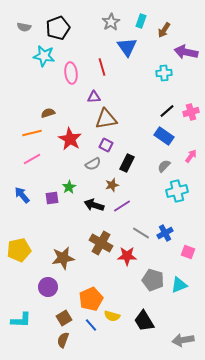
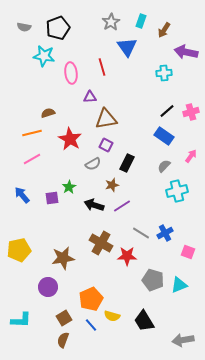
purple triangle at (94, 97): moved 4 px left
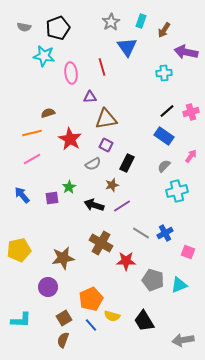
red star at (127, 256): moved 1 px left, 5 px down
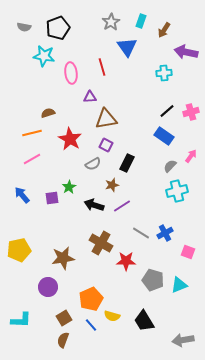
gray semicircle at (164, 166): moved 6 px right
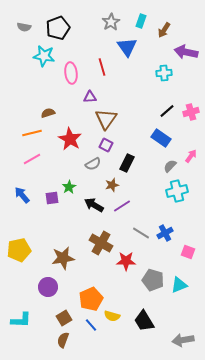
brown triangle at (106, 119): rotated 45 degrees counterclockwise
blue rectangle at (164, 136): moved 3 px left, 2 px down
black arrow at (94, 205): rotated 12 degrees clockwise
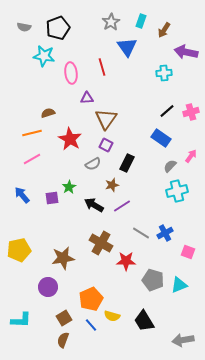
purple triangle at (90, 97): moved 3 px left, 1 px down
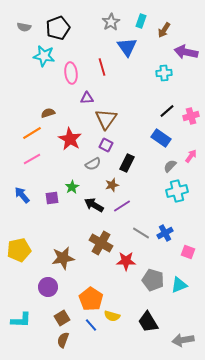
pink cross at (191, 112): moved 4 px down
orange line at (32, 133): rotated 18 degrees counterclockwise
green star at (69, 187): moved 3 px right
orange pentagon at (91, 299): rotated 15 degrees counterclockwise
brown square at (64, 318): moved 2 px left
black trapezoid at (144, 321): moved 4 px right, 1 px down
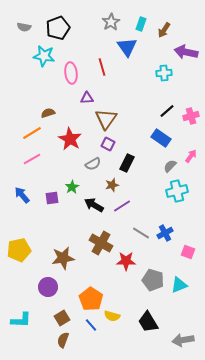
cyan rectangle at (141, 21): moved 3 px down
purple square at (106, 145): moved 2 px right, 1 px up
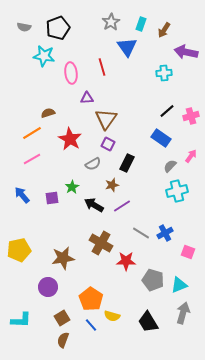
gray arrow at (183, 340): moved 27 px up; rotated 115 degrees clockwise
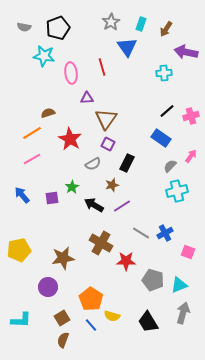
brown arrow at (164, 30): moved 2 px right, 1 px up
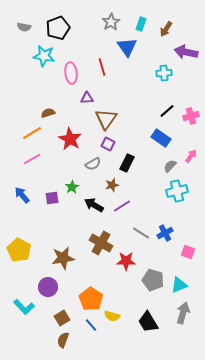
yellow pentagon at (19, 250): rotated 30 degrees counterclockwise
cyan L-shape at (21, 320): moved 3 px right, 13 px up; rotated 45 degrees clockwise
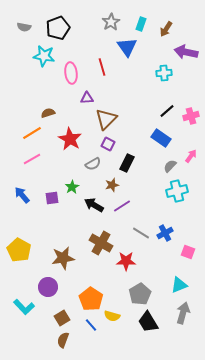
brown triangle at (106, 119): rotated 10 degrees clockwise
gray pentagon at (153, 280): moved 13 px left, 14 px down; rotated 25 degrees clockwise
